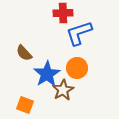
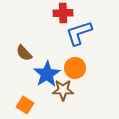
orange circle: moved 2 px left
brown star: rotated 30 degrees clockwise
orange square: rotated 12 degrees clockwise
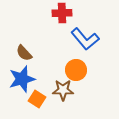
red cross: moved 1 px left
blue L-shape: moved 6 px right, 6 px down; rotated 112 degrees counterclockwise
orange circle: moved 1 px right, 2 px down
blue star: moved 25 px left, 5 px down; rotated 16 degrees clockwise
orange square: moved 12 px right, 6 px up
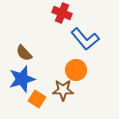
red cross: rotated 24 degrees clockwise
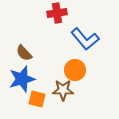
red cross: moved 5 px left; rotated 30 degrees counterclockwise
orange circle: moved 1 px left
orange square: rotated 18 degrees counterclockwise
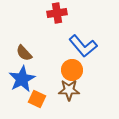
blue L-shape: moved 2 px left, 7 px down
orange circle: moved 3 px left
blue star: rotated 12 degrees counterclockwise
brown star: moved 6 px right
orange square: rotated 12 degrees clockwise
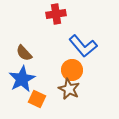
red cross: moved 1 px left, 1 px down
brown star: moved 1 px up; rotated 25 degrees clockwise
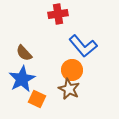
red cross: moved 2 px right
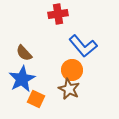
orange square: moved 1 px left
